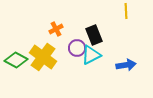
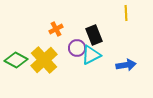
yellow line: moved 2 px down
yellow cross: moved 1 px right, 3 px down; rotated 12 degrees clockwise
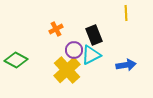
purple circle: moved 3 px left, 2 px down
yellow cross: moved 23 px right, 10 px down
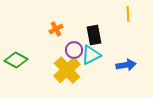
yellow line: moved 2 px right, 1 px down
black rectangle: rotated 12 degrees clockwise
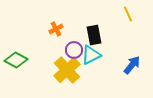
yellow line: rotated 21 degrees counterclockwise
blue arrow: moved 6 px right; rotated 42 degrees counterclockwise
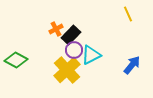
black rectangle: moved 23 px left; rotated 54 degrees clockwise
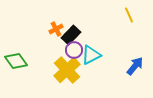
yellow line: moved 1 px right, 1 px down
green diamond: moved 1 px down; rotated 25 degrees clockwise
blue arrow: moved 3 px right, 1 px down
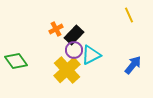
black rectangle: moved 3 px right
blue arrow: moved 2 px left, 1 px up
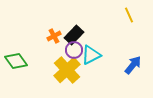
orange cross: moved 2 px left, 7 px down
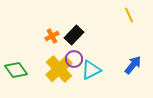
orange cross: moved 2 px left
purple circle: moved 9 px down
cyan triangle: moved 15 px down
green diamond: moved 9 px down
yellow cross: moved 8 px left, 1 px up
